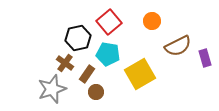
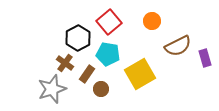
black hexagon: rotated 15 degrees counterclockwise
brown circle: moved 5 px right, 3 px up
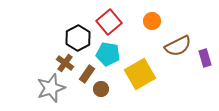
gray star: moved 1 px left, 1 px up
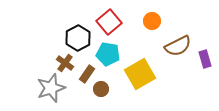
purple rectangle: moved 1 px down
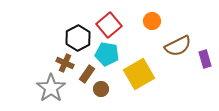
red square: moved 3 px down
cyan pentagon: moved 1 px left
brown cross: rotated 12 degrees counterclockwise
yellow square: moved 1 px left
gray star: rotated 16 degrees counterclockwise
